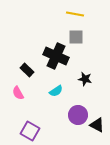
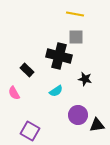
black cross: moved 3 px right; rotated 10 degrees counterclockwise
pink semicircle: moved 4 px left
black triangle: rotated 35 degrees counterclockwise
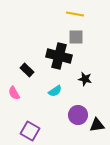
cyan semicircle: moved 1 px left
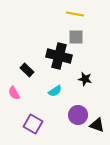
black triangle: rotated 28 degrees clockwise
purple square: moved 3 px right, 7 px up
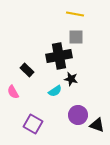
black cross: rotated 25 degrees counterclockwise
black star: moved 14 px left
pink semicircle: moved 1 px left, 1 px up
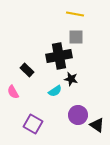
black triangle: rotated 14 degrees clockwise
